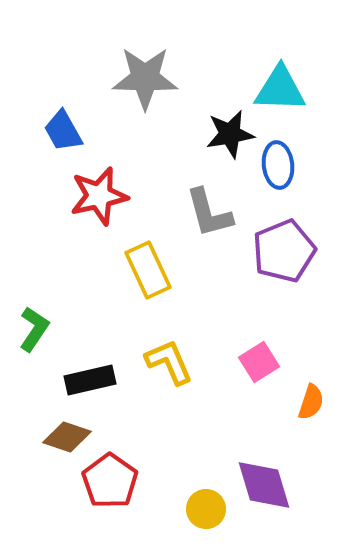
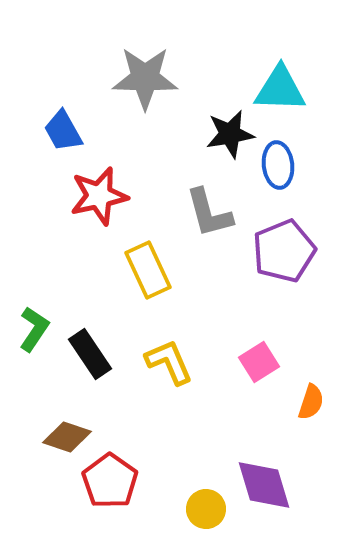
black rectangle: moved 26 px up; rotated 69 degrees clockwise
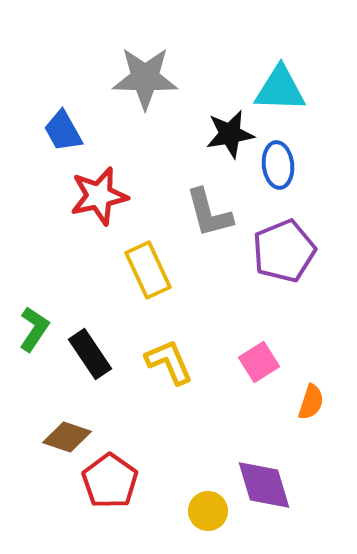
yellow circle: moved 2 px right, 2 px down
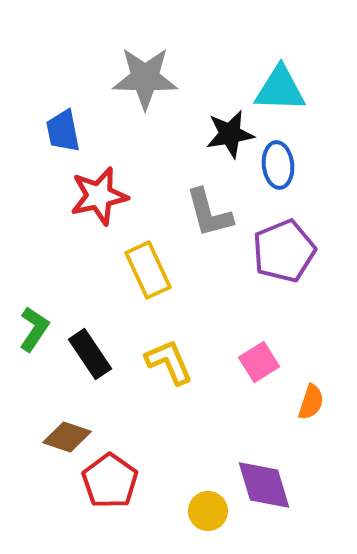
blue trapezoid: rotated 18 degrees clockwise
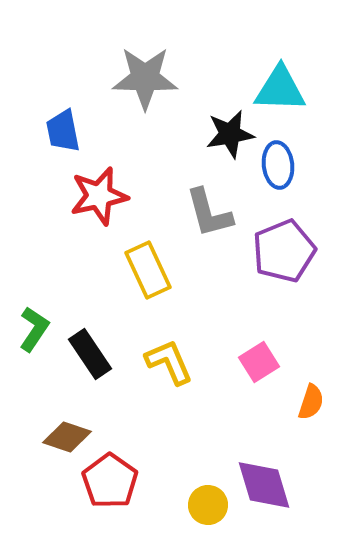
yellow circle: moved 6 px up
